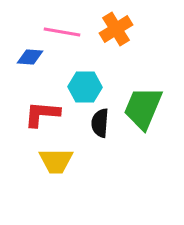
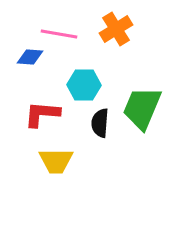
pink line: moved 3 px left, 2 px down
cyan hexagon: moved 1 px left, 2 px up
green trapezoid: moved 1 px left
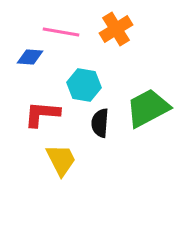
pink line: moved 2 px right, 2 px up
cyan hexagon: rotated 8 degrees clockwise
green trapezoid: moved 6 px right; rotated 39 degrees clockwise
yellow trapezoid: moved 5 px right, 1 px up; rotated 117 degrees counterclockwise
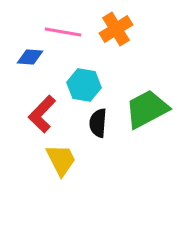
pink line: moved 2 px right
green trapezoid: moved 1 px left, 1 px down
red L-shape: rotated 51 degrees counterclockwise
black semicircle: moved 2 px left
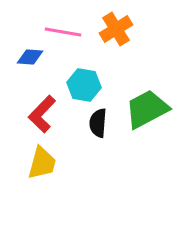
yellow trapezoid: moved 19 px left, 3 px down; rotated 42 degrees clockwise
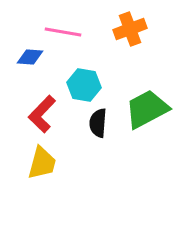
orange cross: moved 14 px right; rotated 12 degrees clockwise
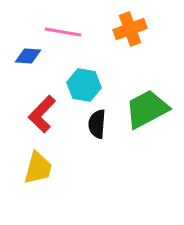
blue diamond: moved 2 px left, 1 px up
black semicircle: moved 1 px left, 1 px down
yellow trapezoid: moved 4 px left, 5 px down
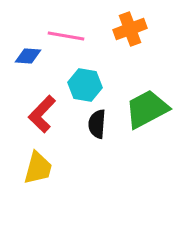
pink line: moved 3 px right, 4 px down
cyan hexagon: moved 1 px right
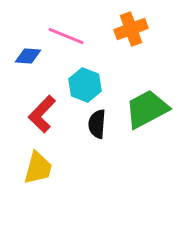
orange cross: moved 1 px right
pink line: rotated 12 degrees clockwise
cyan hexagon: rotated 12 degrees clockwise
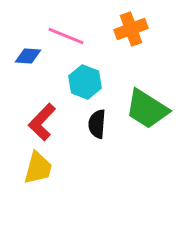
cyan hexagon: moved 3 px up
green trapezoid: rotated 120 degrees counterclockwise
red L-shape: moved 8 px down
